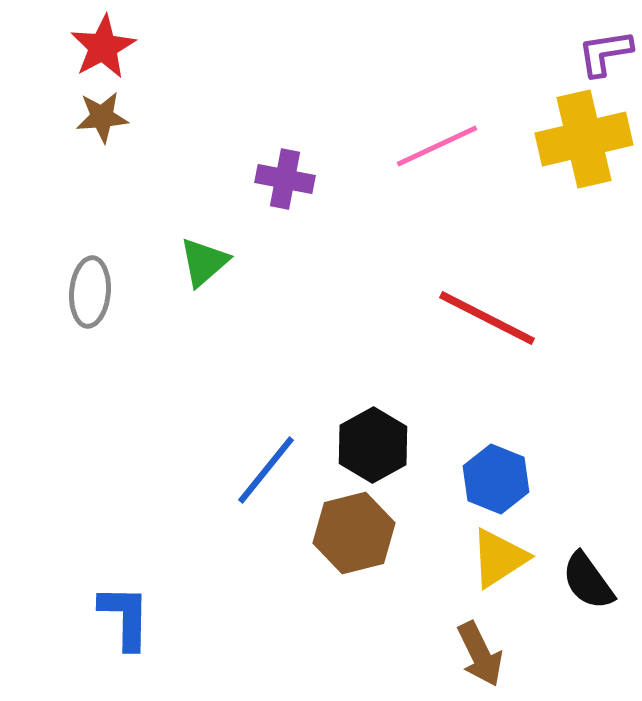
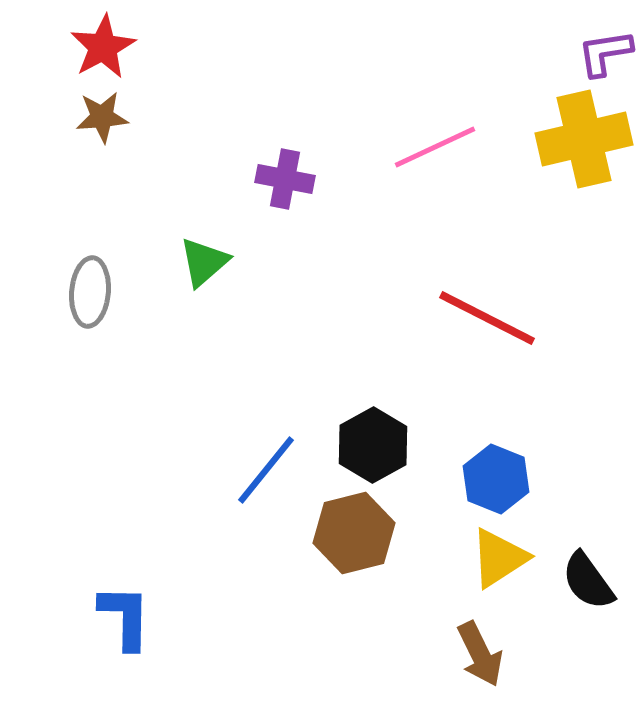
pink line: moved 2 px left, 1 px down
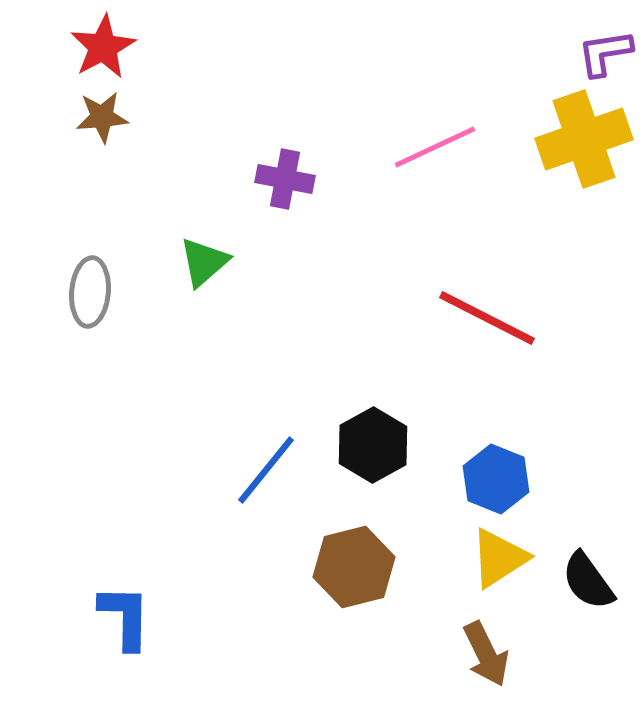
yellow cross: rotated 6 degrees counterclockwise
brown hexagon: moved 34 px down
brown arrow: moved 6 px right
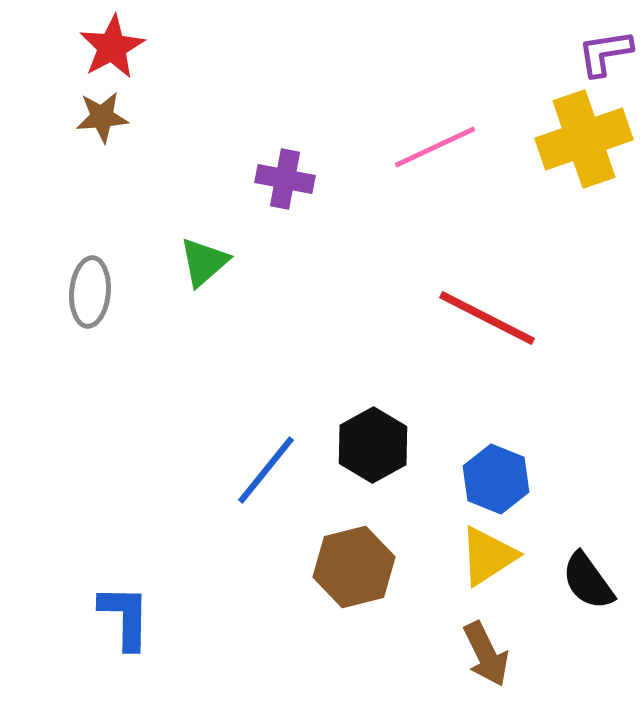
red star: moved 9 px right
yellow triangle: moved 11 px left, 2 px up
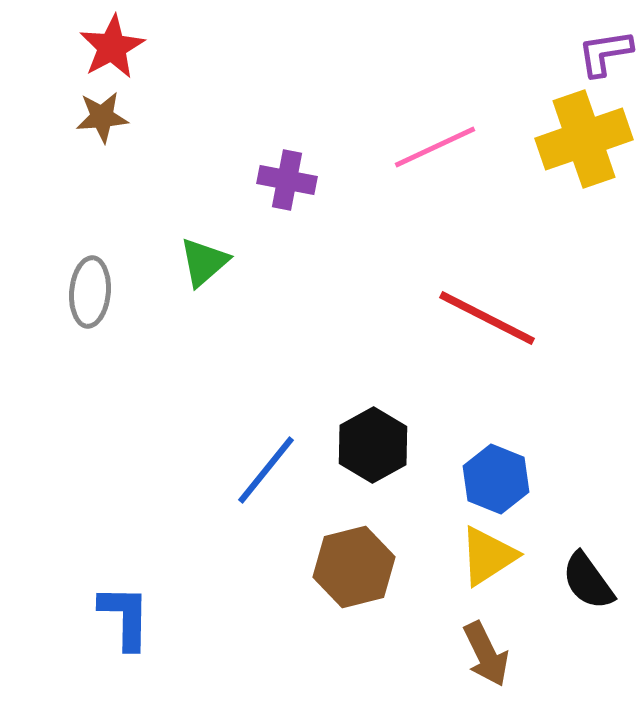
purple cross: moved 2 px right, 1 px down
